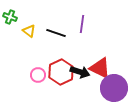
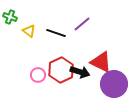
purple line: rotated 42 degrees clockwise
red triangle: moved 1 px right, 6 px up
red hexagon: moved 2 px up
purple circle: moved 4 px up
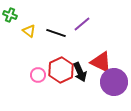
green cross: moved 2 px up
black arrow: rotated 48 degrees clockwise
purple circle: moved 2 px up
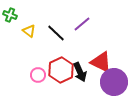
black line: rotated 24 degrees clockwise
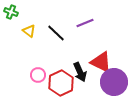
green cross: moved 1 px right, 3 px up
purple line: moved 3 px right, 1 px up; rotated 18 degrees clockwise
red hexagon: moved 13 px down
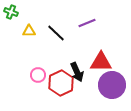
purple line: moved 2 px right
yellow triangle: rotated 40 degrees counterclockwise
red triangle: rotated 25 degrees counterclockwise
black arrow: moved 3 px left
purple circle: moved 2 px left, 3 px down
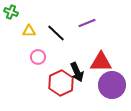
pink circle: moved 18 px up
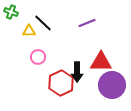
black line: moved 13 px left, 10 px up
black arrow: rotated 24 degrees clockwise
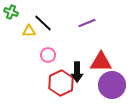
pink circle: moved 10 px right, 2 px up
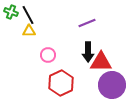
black line: moved 15 px left, 8 px up; rotated 18 degrees clockwise
black arrow: moved 11 px right, 20 px up
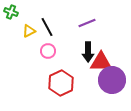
black line: moved 19 px right, 12 px down
yellow triangle: rotated 24 degrees counterclockwise
pink circle: moved 4 px up
purple circle: moved 5 px up
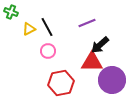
yellow triangle: moved 2 px up
black arrow: moved 12 px right, 7 px up; rotated 48 degrees clockwise
red triangle: moved 9 px left
red hexagon: rotated 15 degrees clockwise
